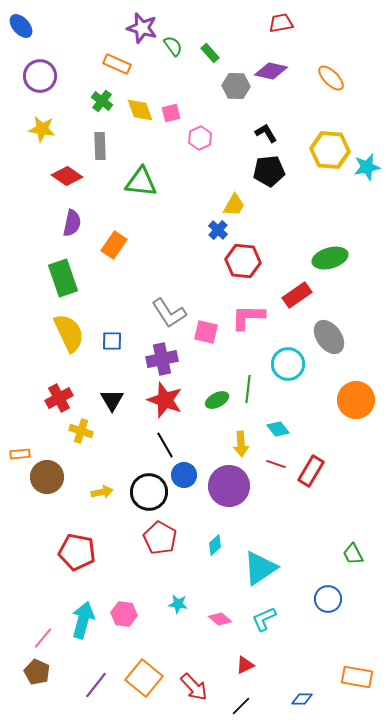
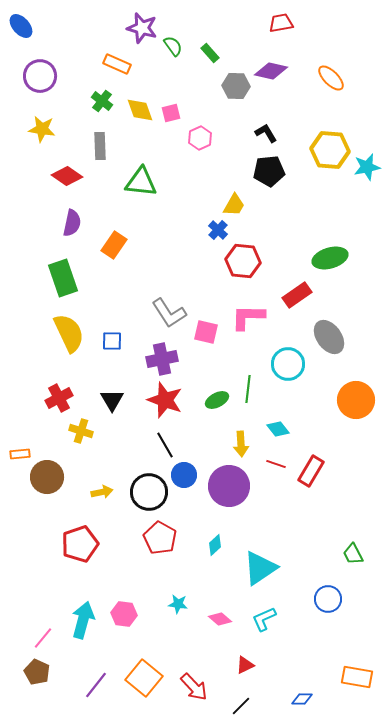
red pentagon at (77, 552): moved 3 px right, 8 px up; rotated 30 degrees counterclockwise
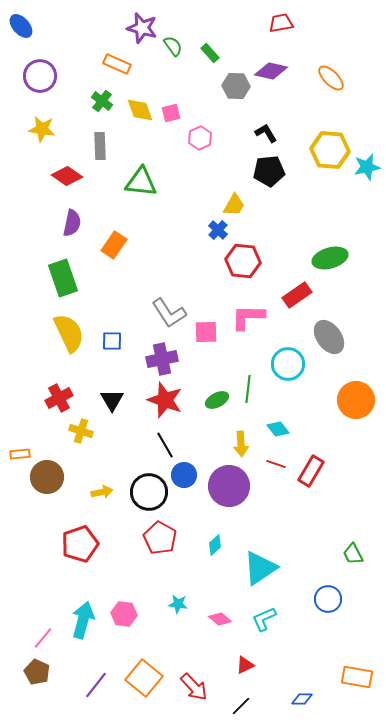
pink square at (206, 332): rotated 15 degrees counterclockwise
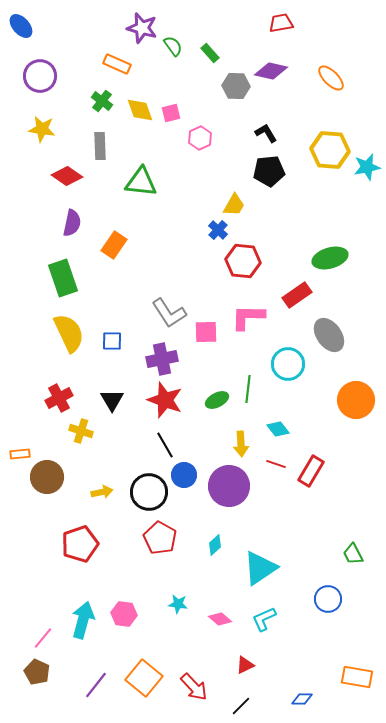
gray ellipse at (329, 337): moved 2 px up
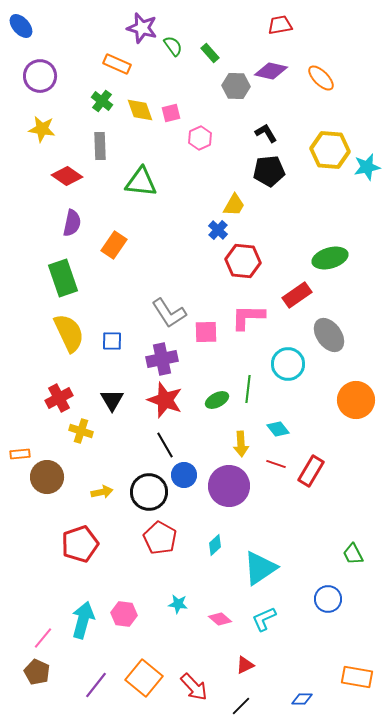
red trapezoid at (281, 23): moved 1 px left, 2 px down
orange ellipse at (331, 78): moved 10 px left
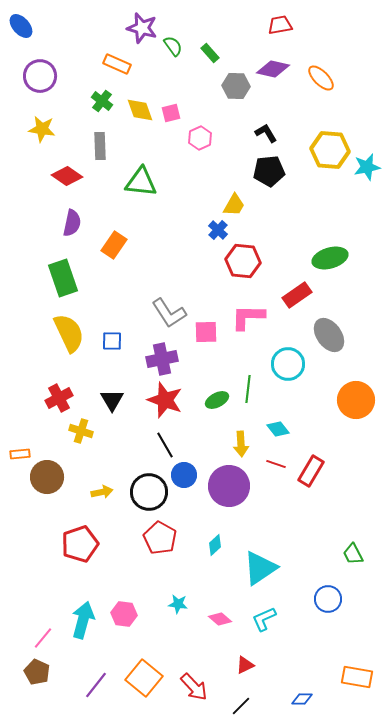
purple diamond at (271, 71): moved 2 px right, 2 px up
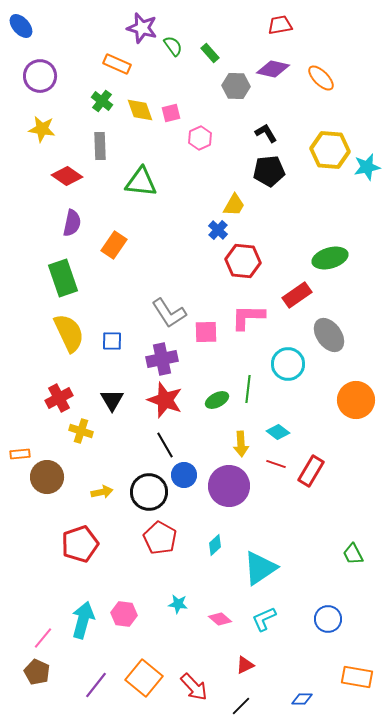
cyan diamond at (278, 429): moved 3 px down; rotated 15 degrees counterclockwise
blue circle at (328, 599): moved 20 px down
